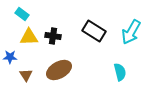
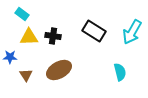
cyan arrow: moved 1 px right
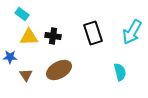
black rectangle: moved 1 px left, 2 px down; rotated 40 degrees clockwise
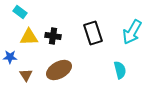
cyan rectangle: moved 2 px left, 2 px up
cyan semicircle: moved 2 px up
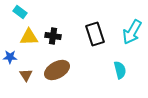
black rectangle: moved 2 px right, 1 px down
brown ellipse: moved 2 px left
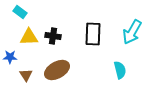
black rectangle: moved 2 px left; rotated 20 degrees clockwise
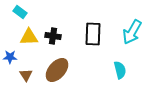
brown ellipse: rotated 20 degrees counterclockwise
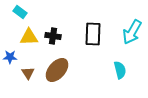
brown triangle: moved 2 px right, 2 px up
